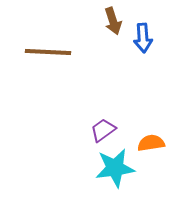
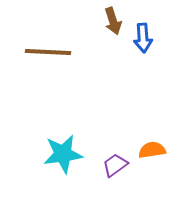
purple trapezoid: moved 12 px right, 35 px down
orange semicircle: moved 1 px right, 7 px down
cyan star: moved 52 px left, 14 px up
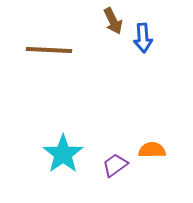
brown arrow: rotated 8 degrees counterclockwise
brown line: moved 1 px right, 2 px up
orange semicircle: rotated 8 degrees clockwise
cyan star: rotated 27 degrees counterclockwise
